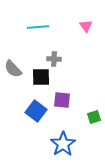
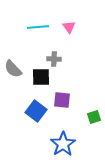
pink triangle: moved 17 px left, 1 px down
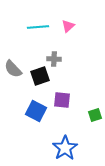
pink triangle: moved 1 px left, 1 px up; rotated 24 degrees clockwise
black square: moved 1 px left, 1 px up; rotated 18 degrees counterclockwise
blue square: rotated 10 degrees counterclockwise
green square: moved 1 px right, 2 px up
blue star: moved 2 px right, 4 px down
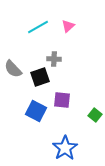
cyan line: rotated 25 degrees counterclockwise
black square: moved 1 px down
green square: rotated 32 degrees counterclockwise
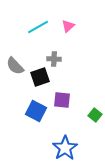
gray semicircle: moved 2 px right, 3 px up
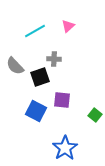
cyan line: moved 3 px left, 4 px down
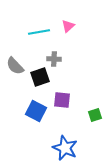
cyan line: moved 4 px right, 1 px down; rotated 20 degrees clockwise
green square: rotated 32 degrees clockwise
blue star: rotated 15 degrees counterclockwise
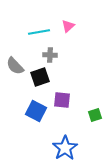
gray cross: moved 4 px left, 4 px up
blue star: rotated 15 degrees clockwise
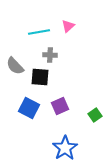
black square: rotated 24 degrees clockwise
purple square: moved 2 px left, 6 px down; rotated 30 degrees counterclockwise
blue square: moved 7 px left, 3 px up
green square: rotated 16 degrees counterclockwise
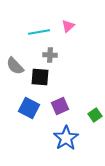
blue star: moved 1 px right, 10 px up
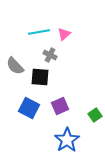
pink triangle: moved 4 px left, 8 px down
gray cross: rotated 24 degrees clockwise
blue star: moved 1 px right, 2 px down
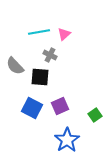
blue square: moved 3 px right
